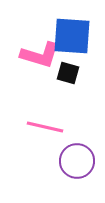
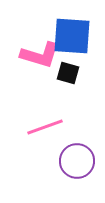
pink line: rotated 33 degrees counterclockwise
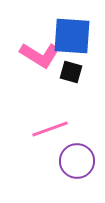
pink L-shape: rotated 15 degrees clockwise
black square: moved 3 px right, 1 px up
pink line: moved 5 px right, 2 px down
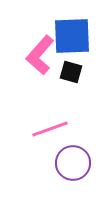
blue square: rotated 6 degrees counterclockwise
pink L-shape: rotated 99 degrees clockwise
purple circle: moved 4 px left, 2 px down
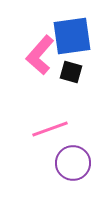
blue square: rotated 6 degrees counterclockwise
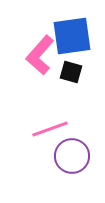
purple circle: moved 1 px left, 7 px up
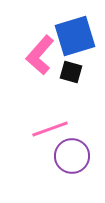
blue square: moved 3 px right; rotated 9 degrees counterclockwise
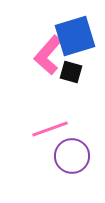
pink L-shape: moved 8 px right
